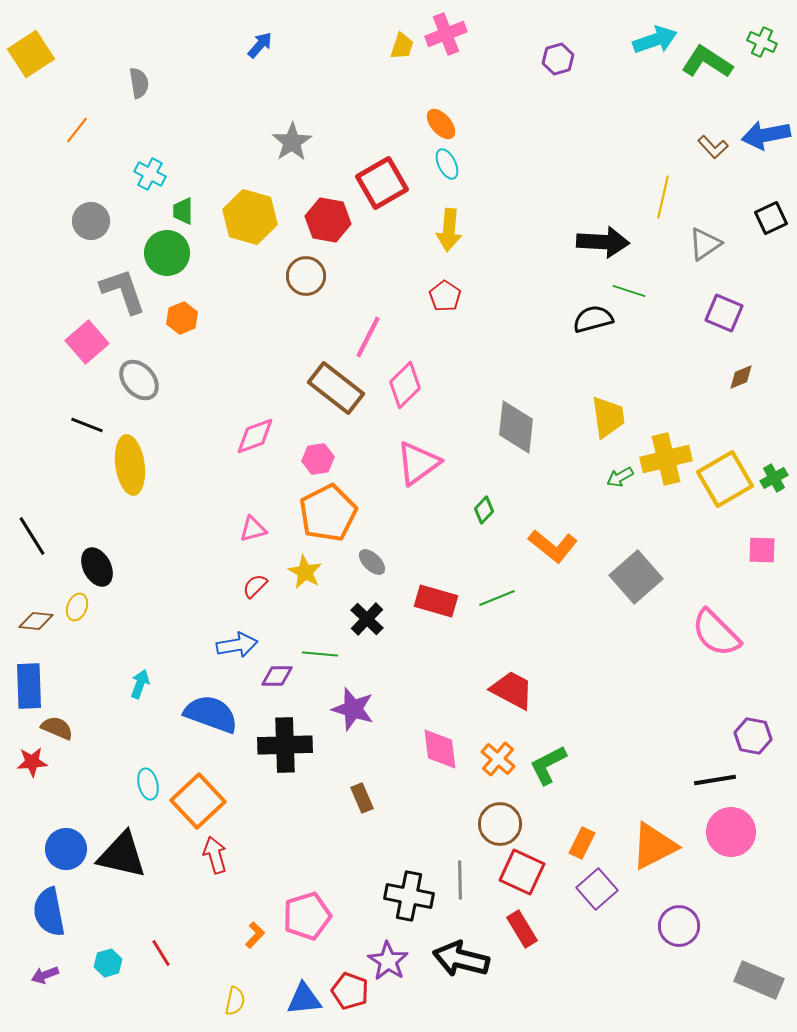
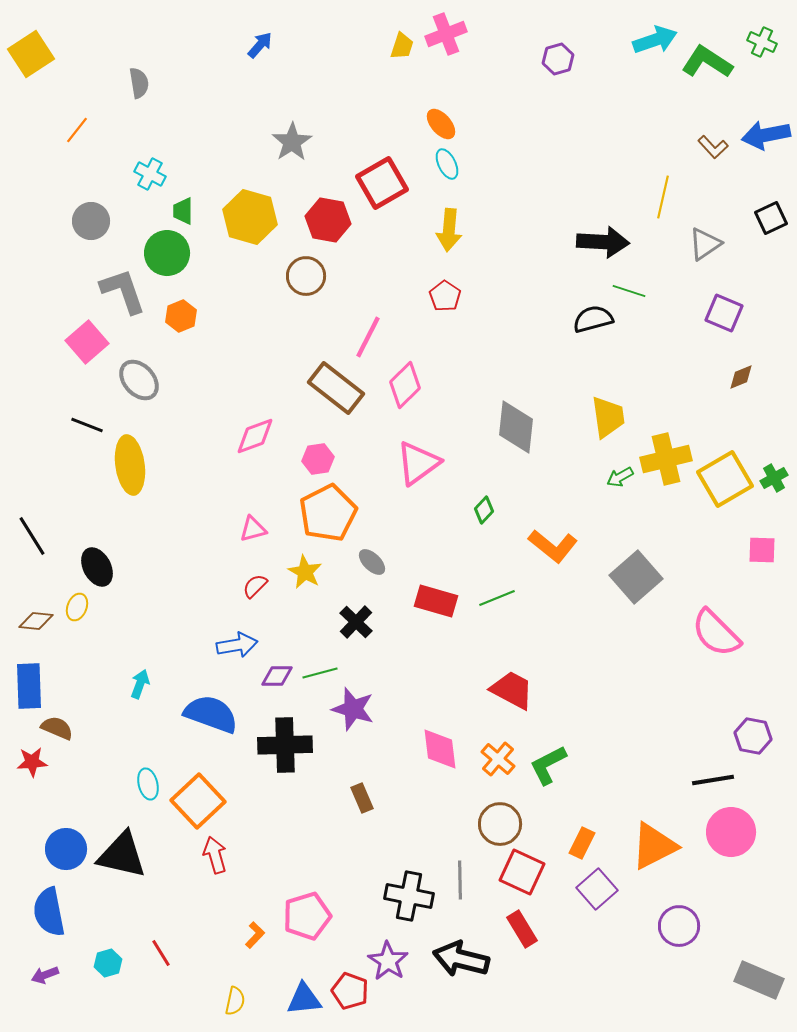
orange hexagon at (182, 318): moved 1 px left, 2 px up
black cross at (367, 619): moved 11 px left, 3 px down
green line at (320, 654): moved 19 px down; rotated 20 degrees counterclockwise
black line at (715, 780): moved 2 px left
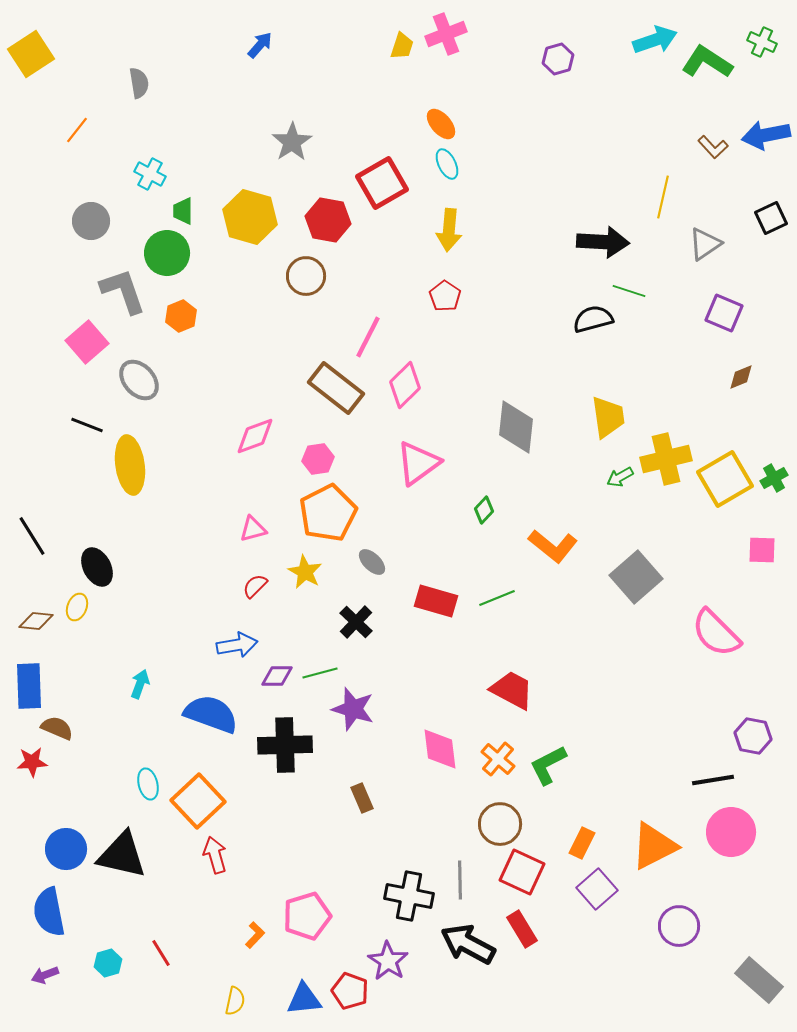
black arrow at (461, 959): moved 7 px right, 15 px up; rotated 14 degrees clockwise
gray rectangle at (759, 980): rotated 18 degrees clockwise
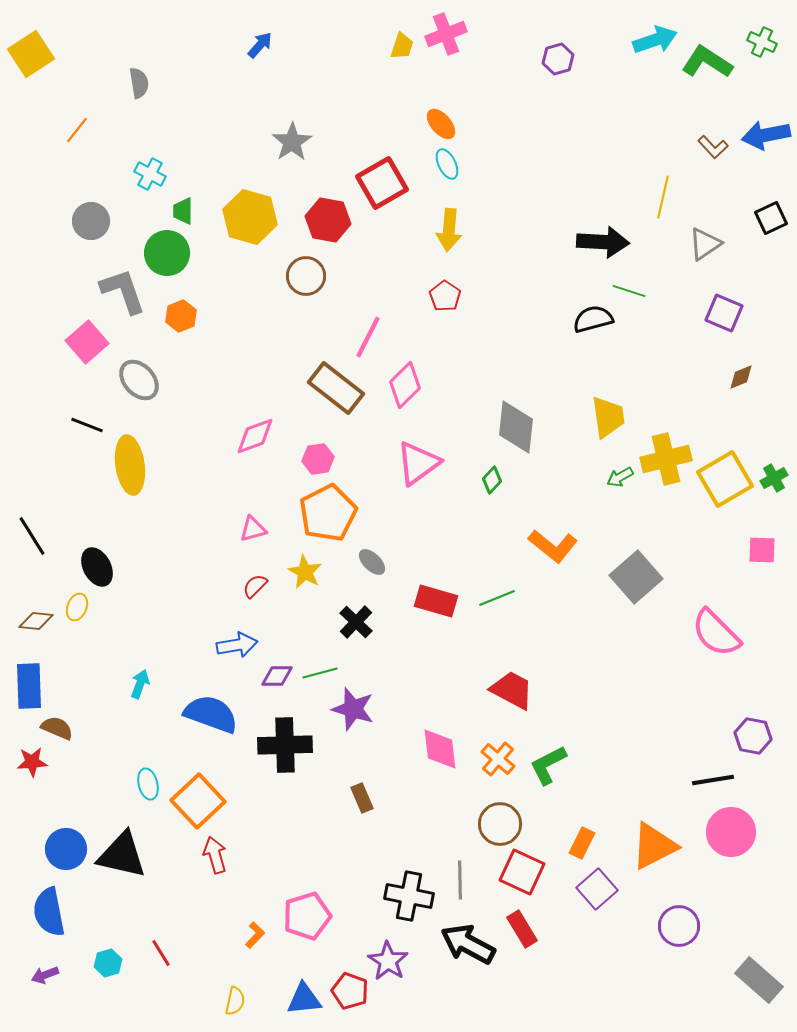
green diamond at (484, 510): moved 8 px right, 30 px up
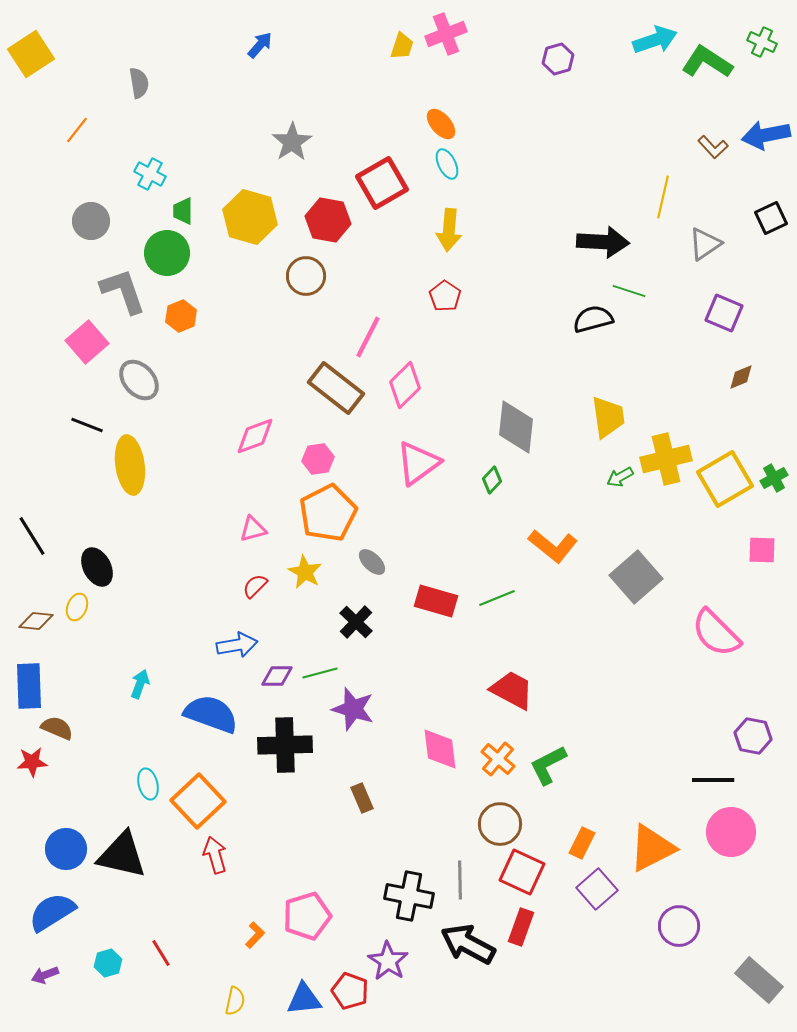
black line at (713, 780): rotated 9 degrees clockwise
orange triangle at (654, 846): moved 2 px left, 2 px down
blue semicircle at (49, 912): moved 3 px right; rotated 69 degrees clockwise
red rectangle at (522, 929): moved 1 px left, 2 px up; rotated 51 degrees clockwise
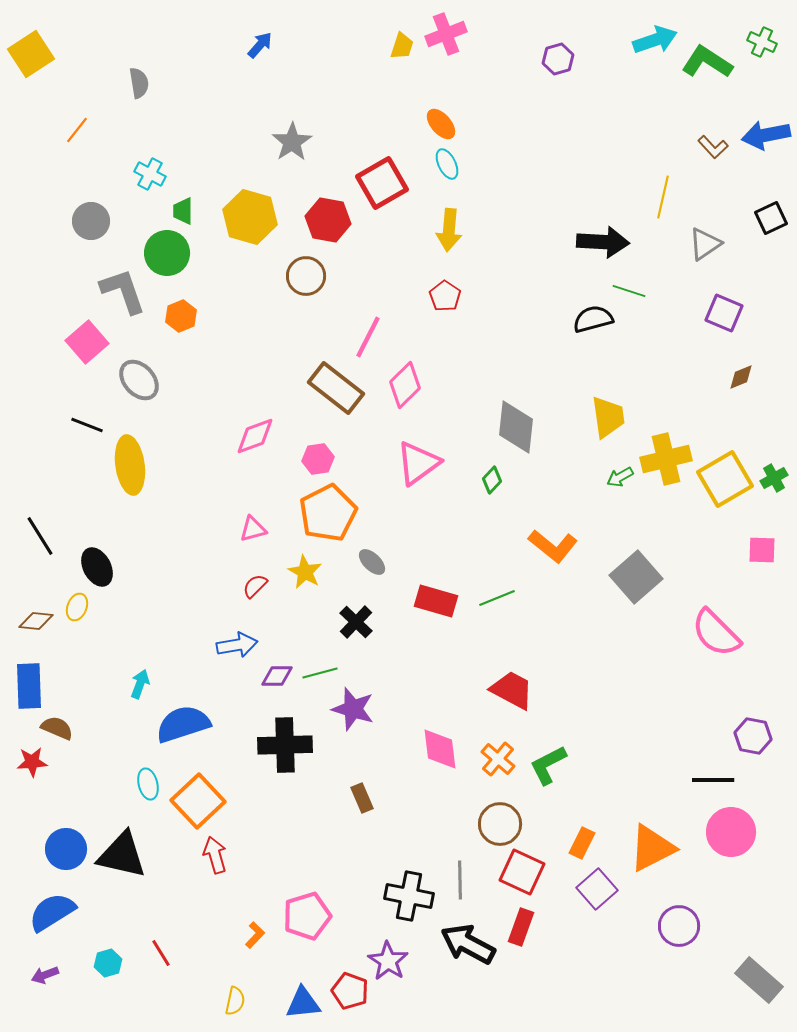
black line at (32, 536): moved 8 px right
blue semicircle at (211, 714): moved 28 px left, 10 px down; rotated 38 degrees counterclockwise
blue triangle at (304, 999): moved 1 px left, 4 px down
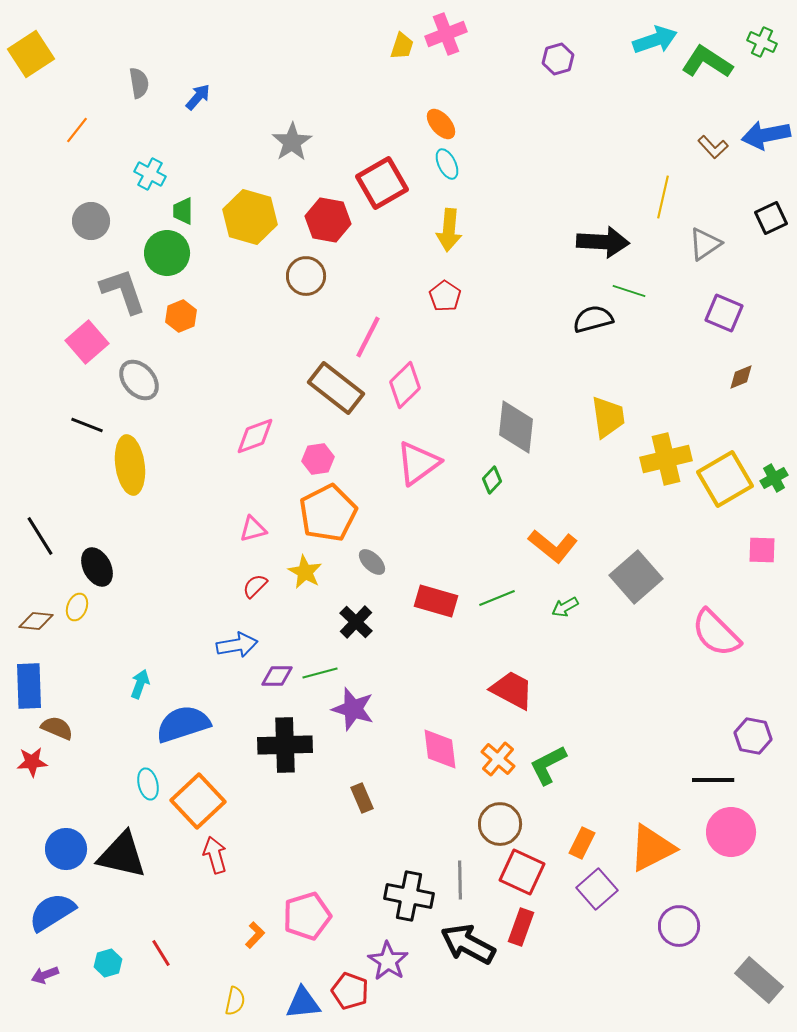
blue arrow at (260, 45): moved 62 px left, 52 px down
green arrow at (620, 477): moved 55 px left, 130 px down
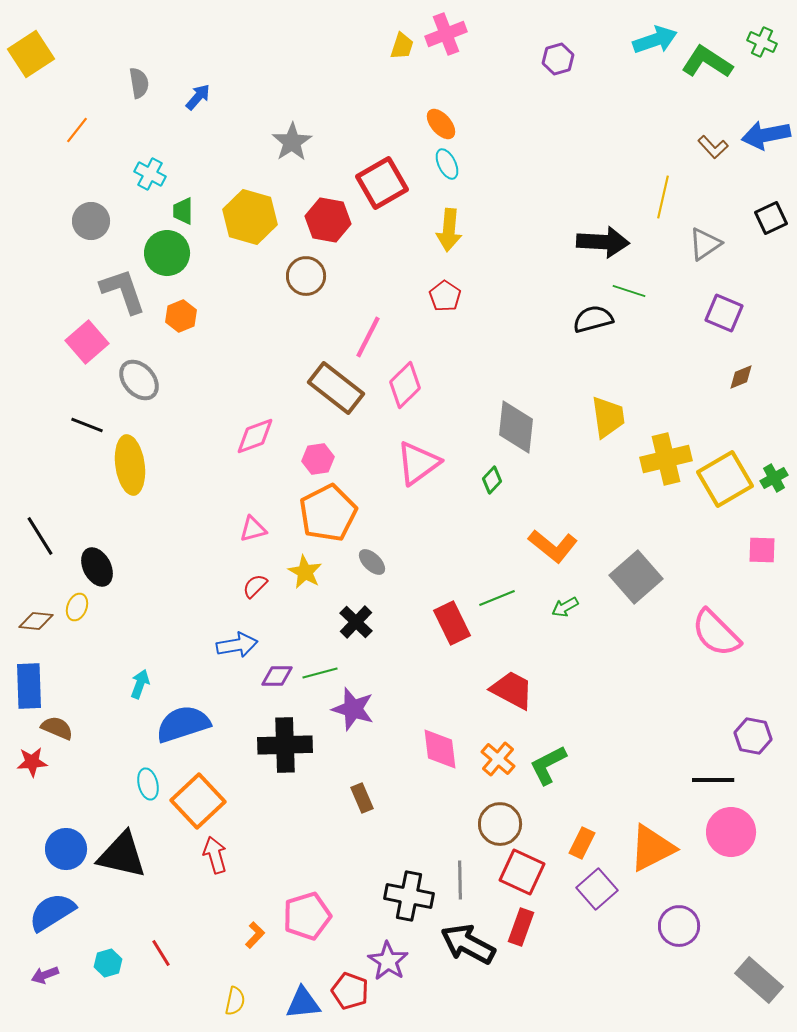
red rectangle at (436, 601): moved 16 px right, 22 px down; rotated 48 degrees clockwise
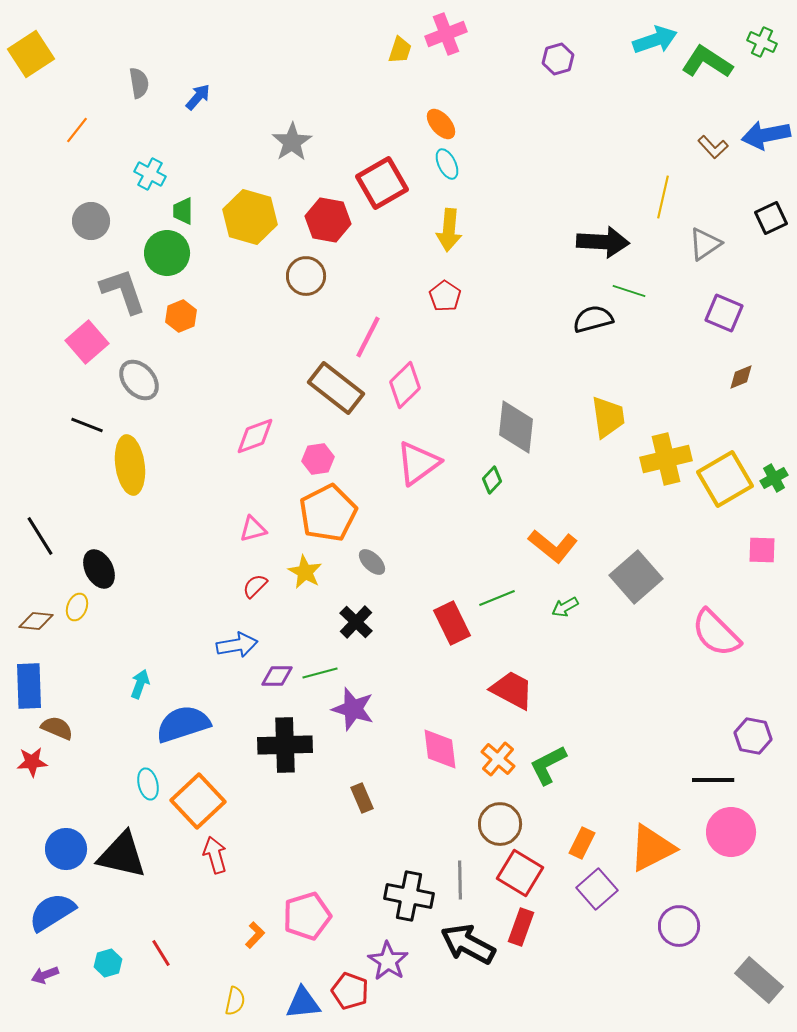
yellow trapezoid at (402, 46): moved 2 px left, 4 px down
black ellipse at (97, 567): moved 2 px right, 2 px down
red square at (522, 872): moved 2 px left, 1 px down; rotated 6 degrees clockwise
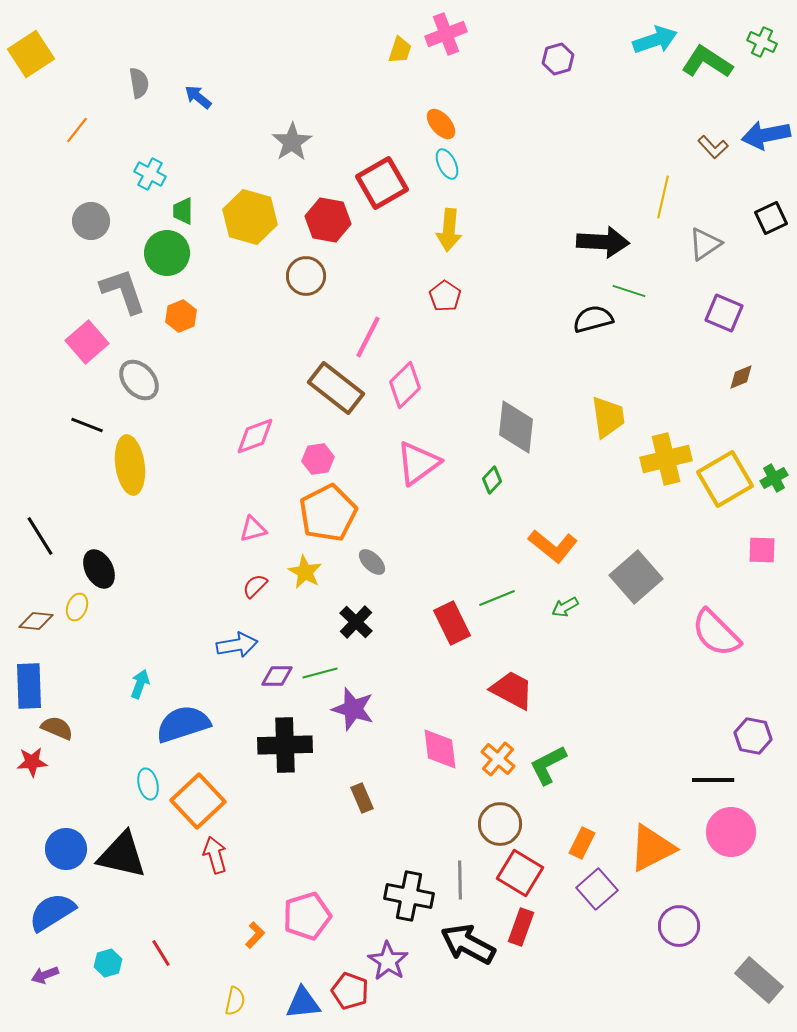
blue arrow at (198, 97): rotated 92 degrees counterclockwise
